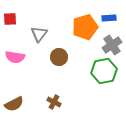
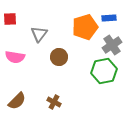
brown semicircle: moved 3 px right, 3 px up; rotated 18 degrees counterclockwise
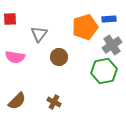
blue rectangle: moved 1 px down
